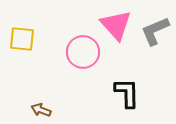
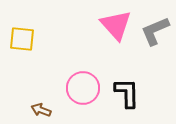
pink circle: moved 36 px down
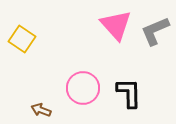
yellow square: rotated 28 degrees clockwise
black L-shape: moved 2 px right
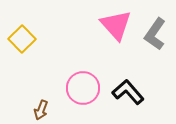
gray L-shape: moved 3 px down; rotated 32 degrees counterclockwise
yellow square: rotated 12 degrees clockwise
black L-shape: moved 1 px left, 1 px up; rotated 40 degrees counterclockwise
brown arrow: rotated 90 degrees counterclockwise
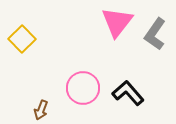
pink triangle: moved 1 px right, 3 px up; rotated 20 degrees clockwise
black L-shape: moved 1 px down
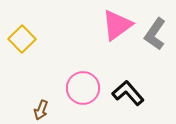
pink triangle: moved 3 px down; rotated 16 degrees clockwise
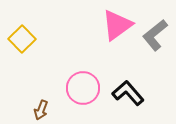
gray L-shape: moved 1 px down; rotated 16 degrees clockwise
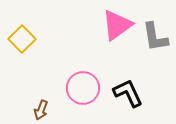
gray L-shape: moved 2 px down; rotated 60 degrees counterclockwise
black L-shape: rotated 16 degrees clockwise
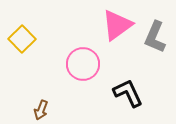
gray L-shape: rotated 32 degrees clockwise
pink circle: moved 24 px up
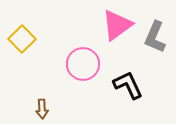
black L-shape: moved 8 px up
brown arrow: moved 1 px right, 1 px up; rotated 24 degrees counterclockwise
